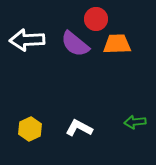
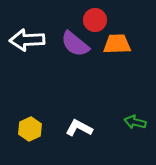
red circle: moved 1 px left, 1 px down
green arrow: rotated 20 degrees clockwise
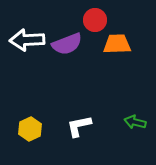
purple semicircle: moved 8 px left; rotated 60 degrees counterclockwise
white L-shape: moved 2 px up; rotated 40 degrees counterclockwise
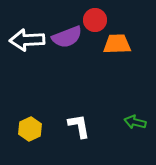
purple semicircle: moved 7 px up
white L-shape: rotated 92 degrees clockwise
